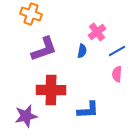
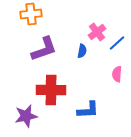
orange cross: rotated 25 degrees counterclockwise
blue line: moved 8 px up; rotated 12 degrees counterclockwise
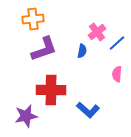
orange cross: moved 2 px right, 5 px down
blue L-shape: rotated 45 degrees clockwise
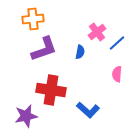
blue semicircle: moved 2 px left, 1 px down
red cross: rotated 8 degrees clockwise
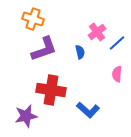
orange cross: rotated 25 degrees clockwise
blue semicircle: rotated 24 degrees counterclockwise
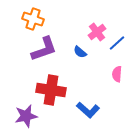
blue semicircle: rotated 144 degrees clockwise
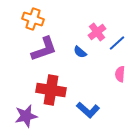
pink semicircle: moved 3 px right
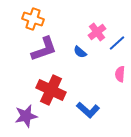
red cross: rotated 16 degrees clockwise
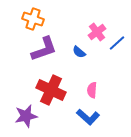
blue semicircle: moved 1 px left
pink semicircle: moved 28 px left, 16 px down
blue L-shape: moved 7 px down
